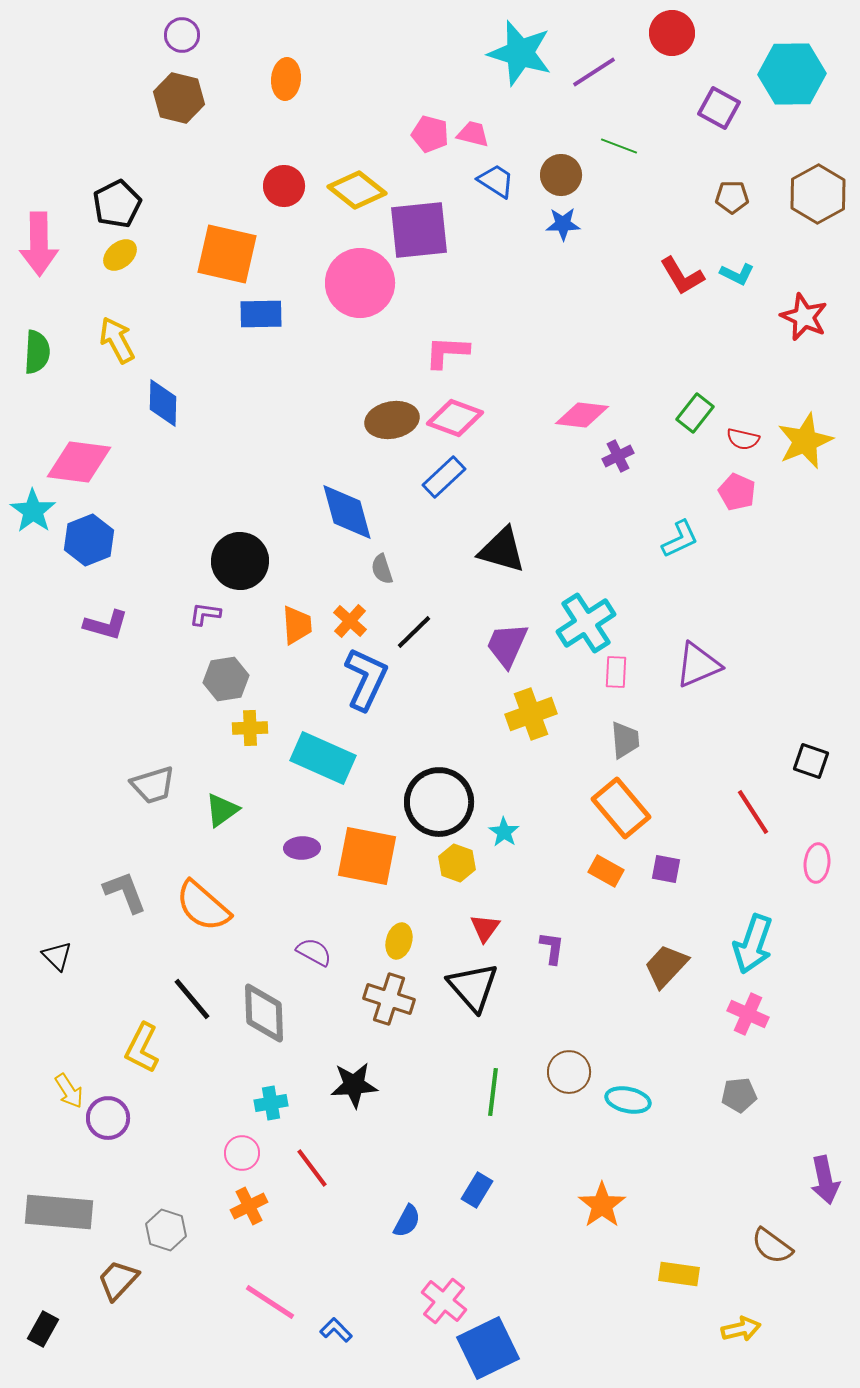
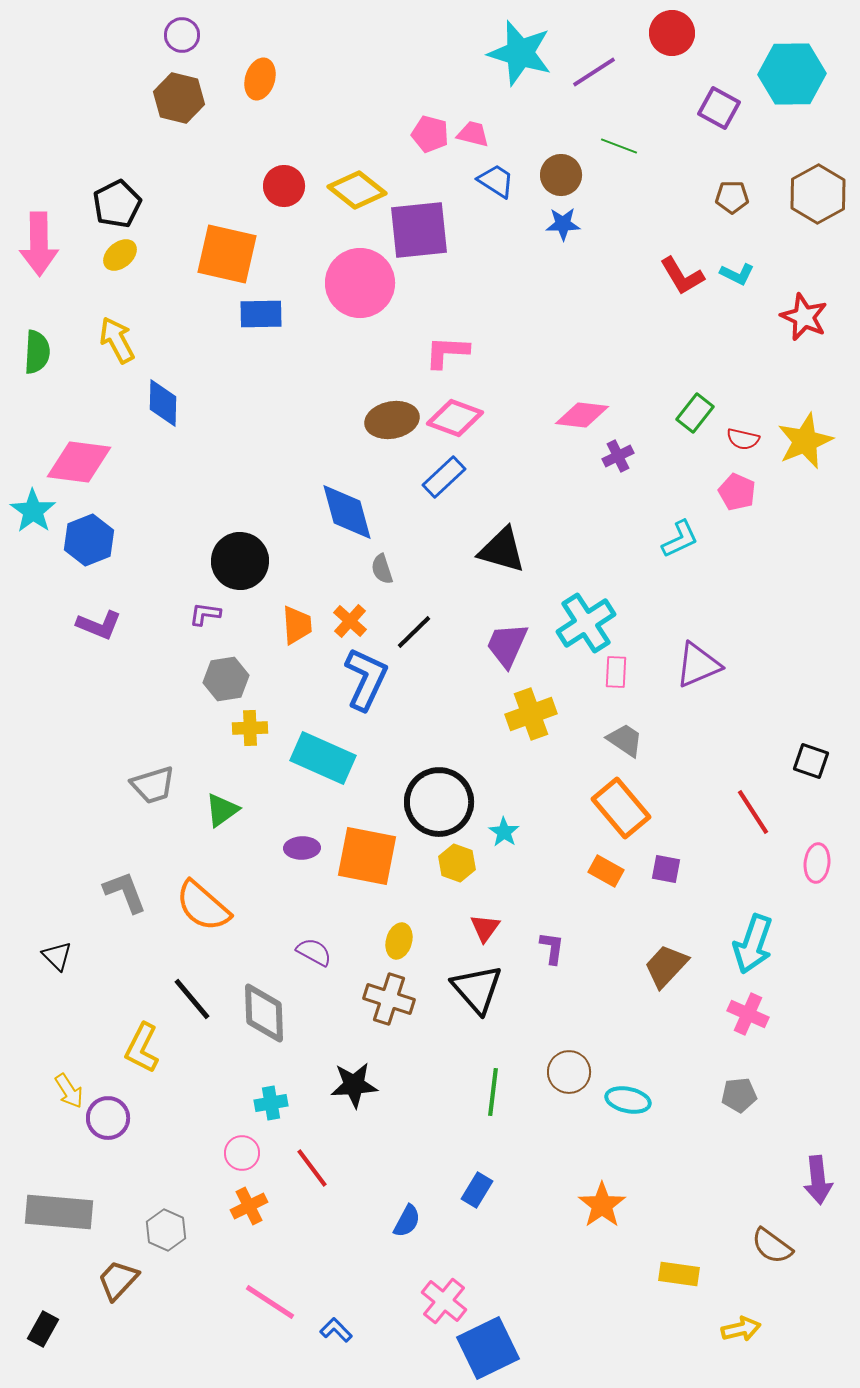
orange ellipse at (286, 79): moved 26 px left; rotated 12 degrees clockwise
purple L-shape at (106, 625): moved 7 px left; rotated 6 degrees clockwise
gray trapezoid at (625, 740): rotated 51 degrees counterclockwise
black triangle at (473, 987): moved 4 px right, 2 px down
purple arrow at (825, 1180): moved 7 px left; rotated 6 degrees clockwise
gray hexagon at (166, 1230): rotated 6 degrees clockwise
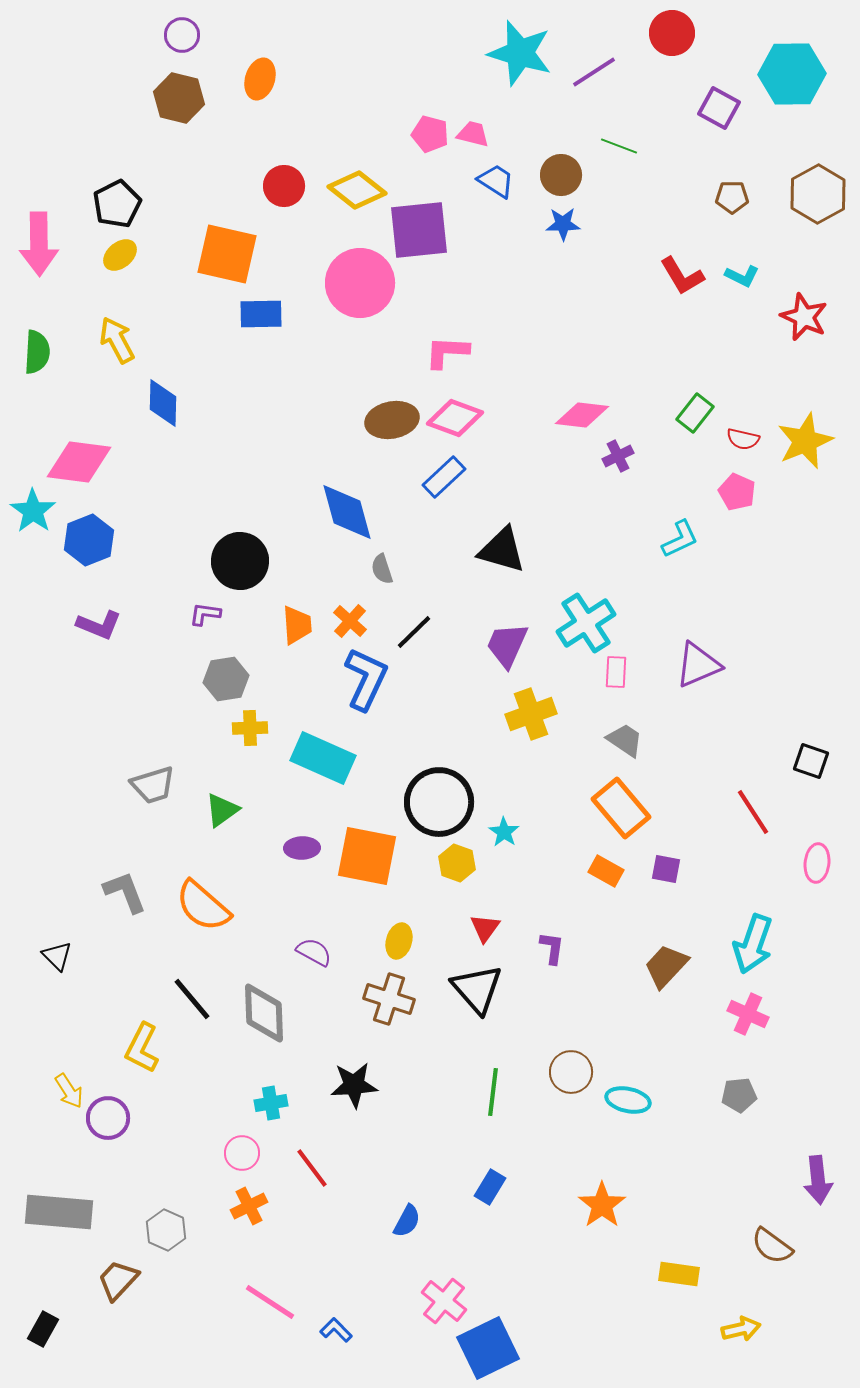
cyan L-shape at (737, 274): moved 5 px right, 2 px down
brown circle at (569, 1072): moved 2 px right
blue rectangle at (477, 1190): moved 13 px right, 3 px up
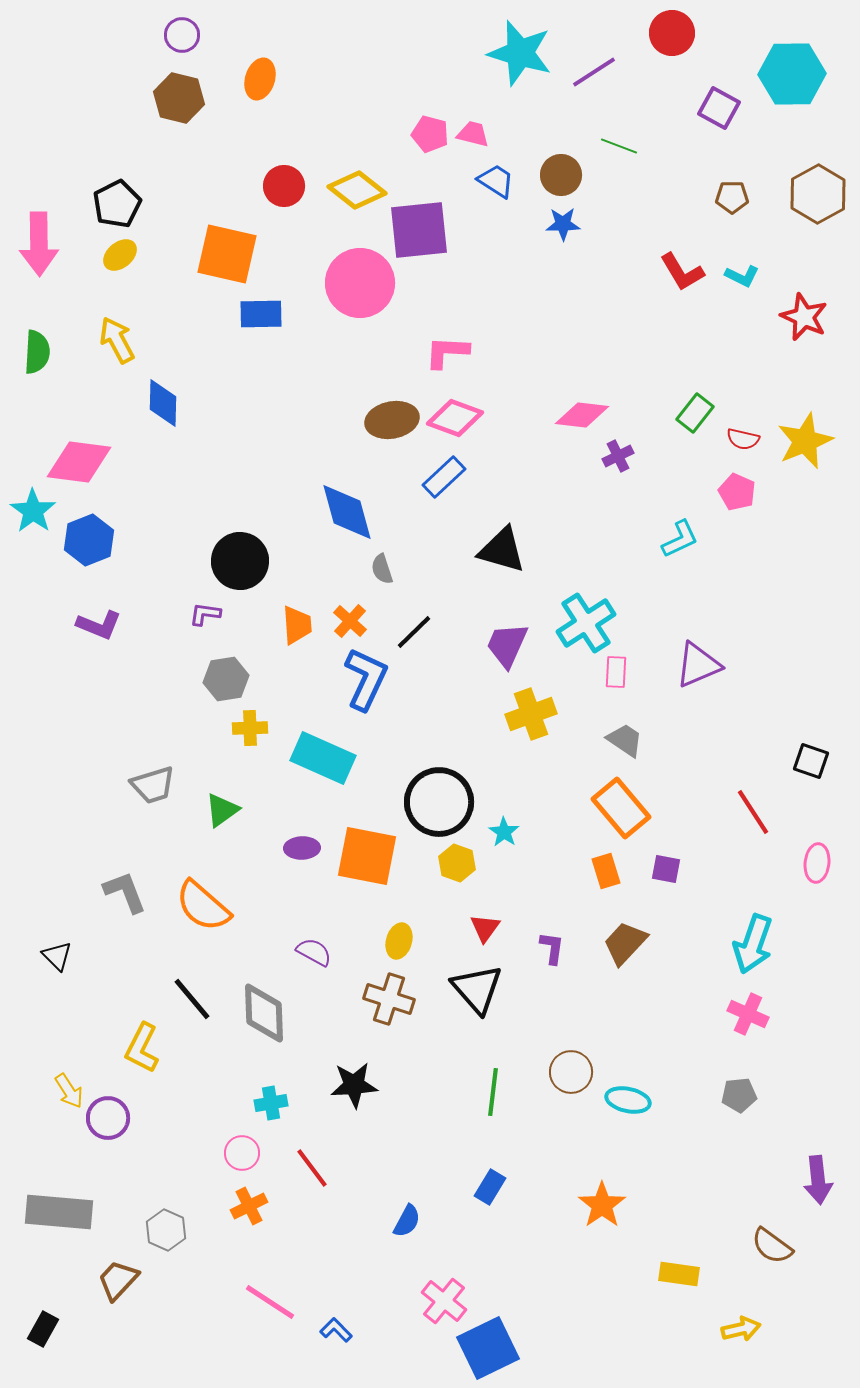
red L-shape at (682, 276): moved 4 px up
orange rectangle at (606, 871): rotated 44 degrees clockwise
brown trapezoid at (666, 966): moved 41 px left, 23 px up
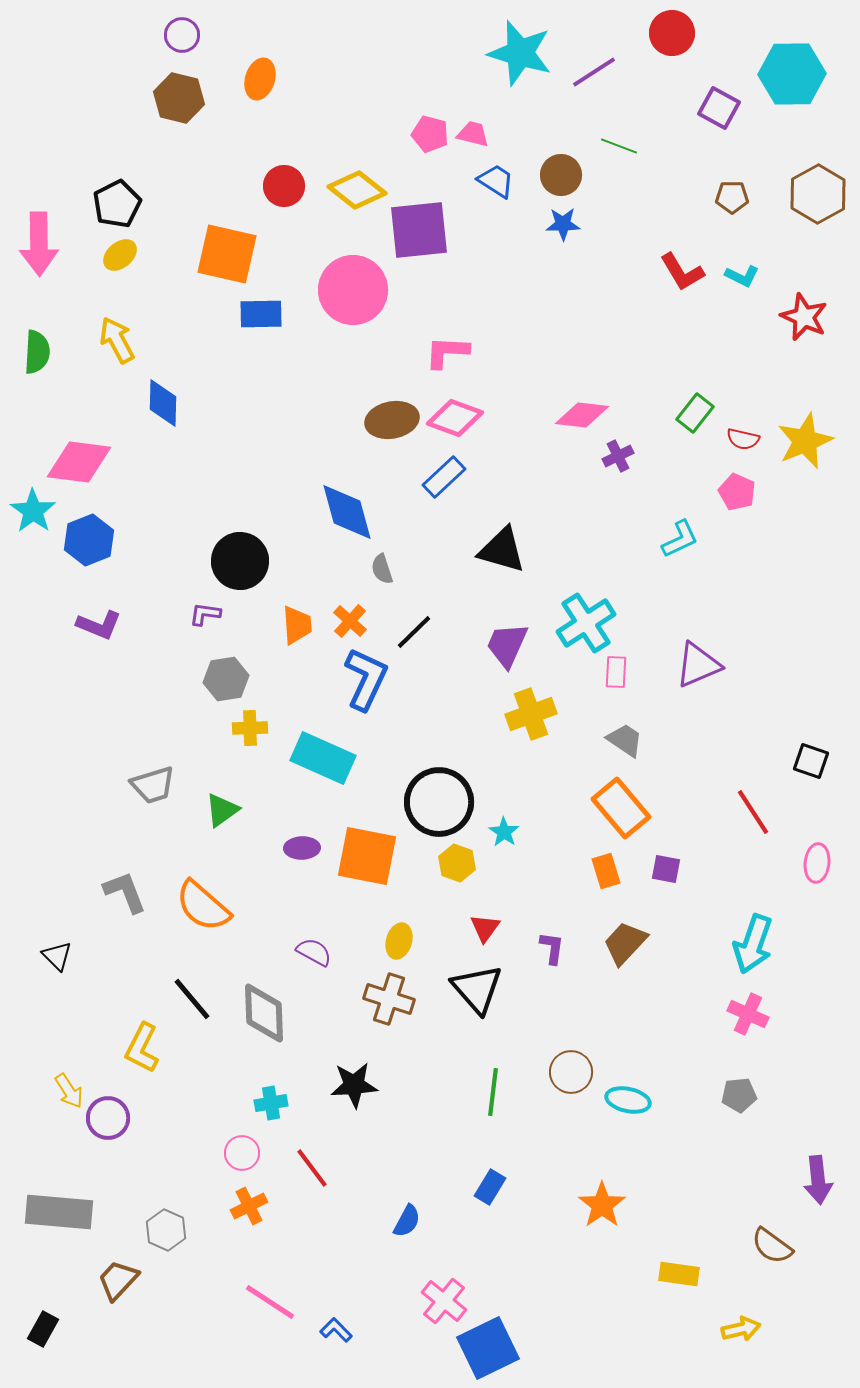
pink circle at (360, 283): moved 7 px left, 7 px down
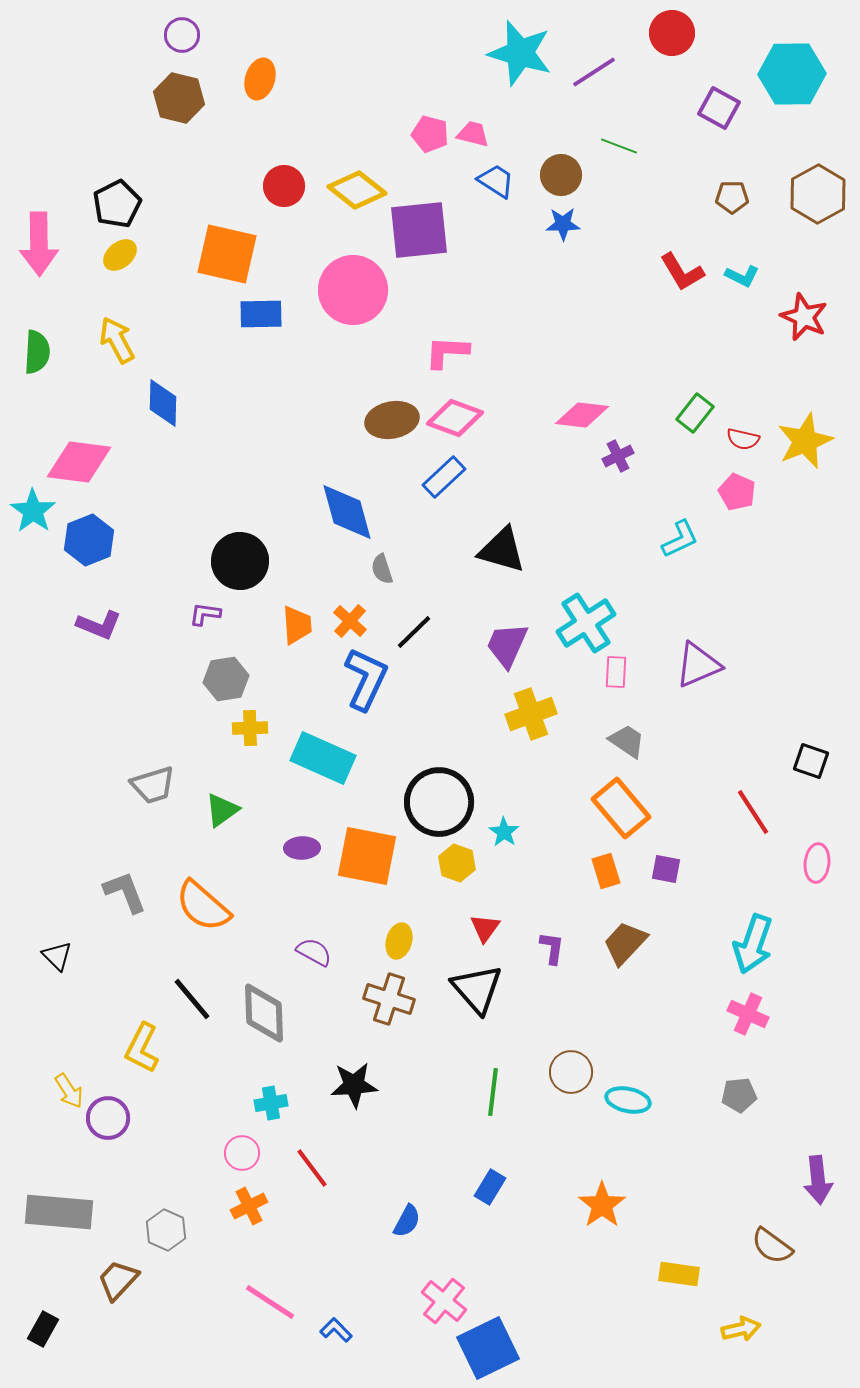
gray trapezoid at (625, 740): moved 2 px right, 1 px down
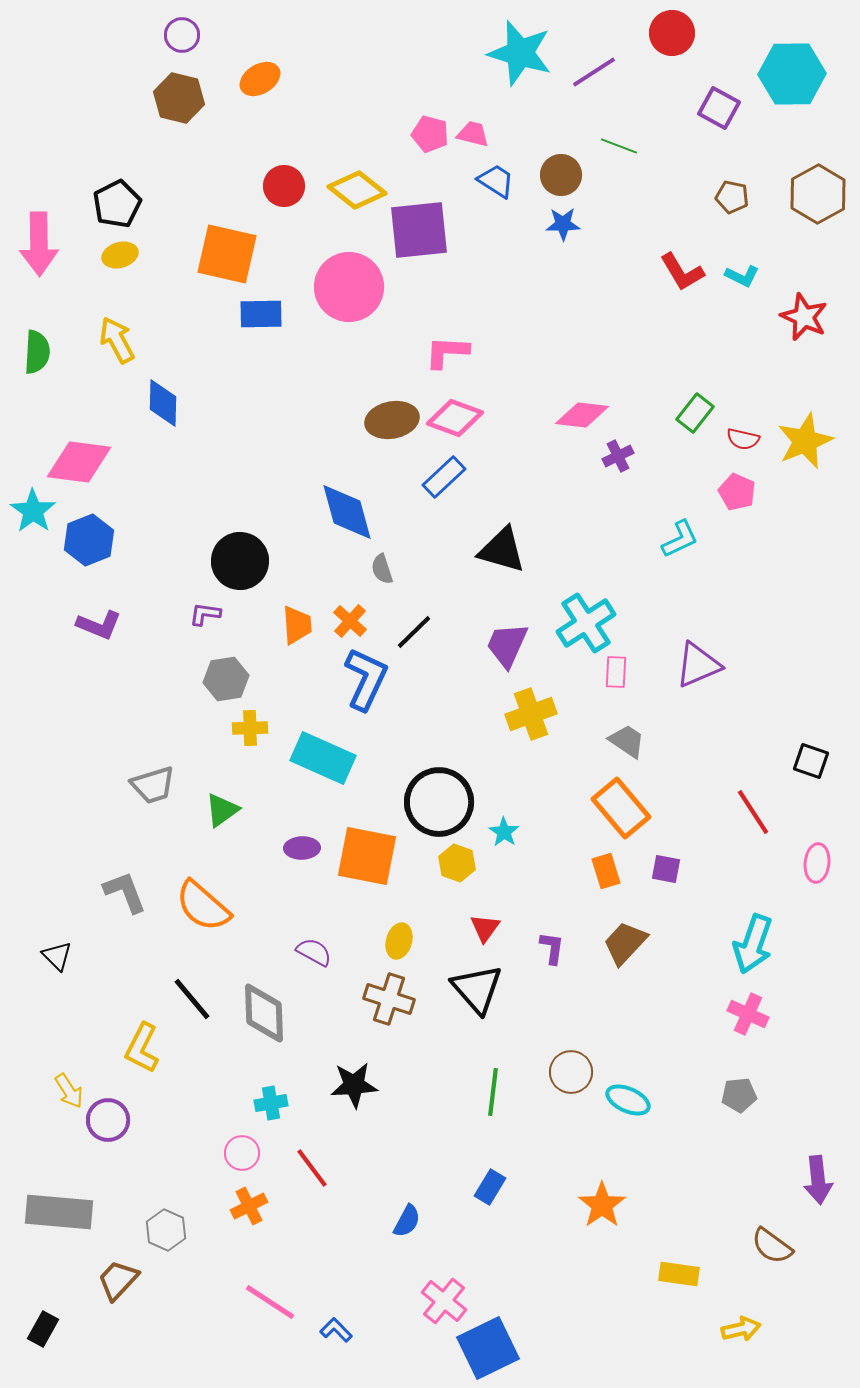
orange ellipse at (260, 79): rotated 42 degrees clockwise
brown pentagon at (732, 197): rotated 12 degrees clockwise
yellow ellipse at (120, 255): rotated 24 degrees clockwise
pink circle at (353, 290): moved 4 px left, 3 px up
cyan ellipse at (628, 1100): rotated 12 degrees clockwise
purple circle at (108, 1118): moved 2 px down
